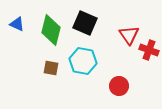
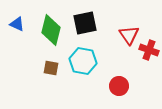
black square: rotated 35 degrees counterclockwise
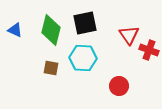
blue triangle: moved 2 px left, 6 px down
cyan hexagon: moved 3 px up; rotated 8 degrees counterclockwise
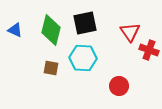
red triangle: moved 1 px right, 3 px up
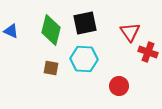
blue triangle: moved 4 px left, 1 px down
red cross: moved 1 px left, 2 px down
cyan hexagon: moved 1 px right, 1 px down
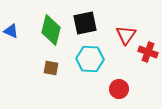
red triangle: moved 4 px left, 3 px down; rotated 10 degrees clockwise
cyan hexagon: moved 6 px right
red circle: moved 3 px down
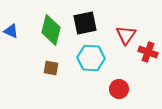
cyan hexagon: moved 1 px right, 1 px up
